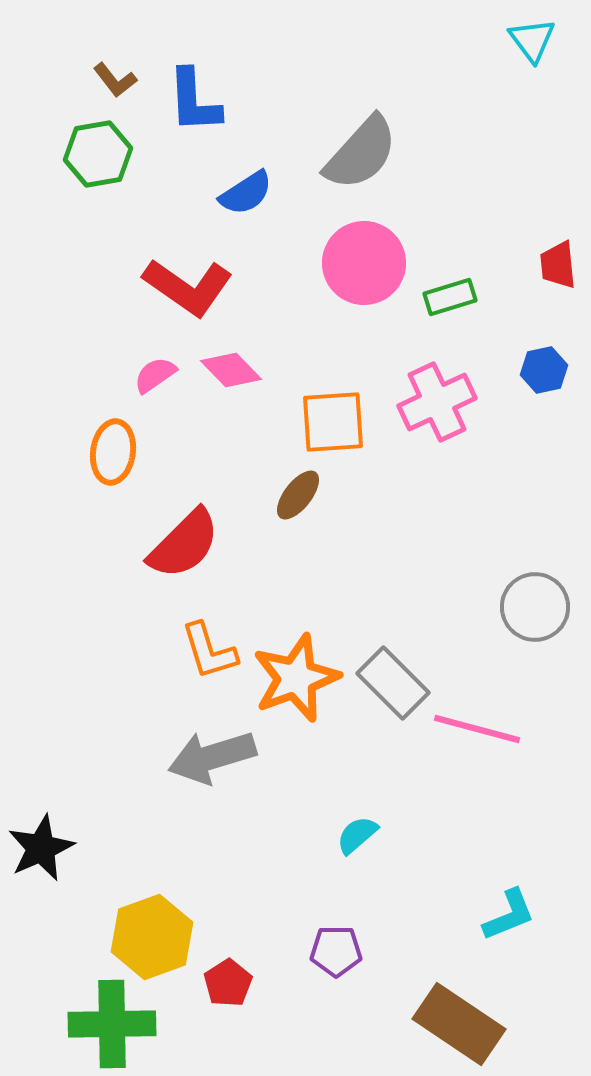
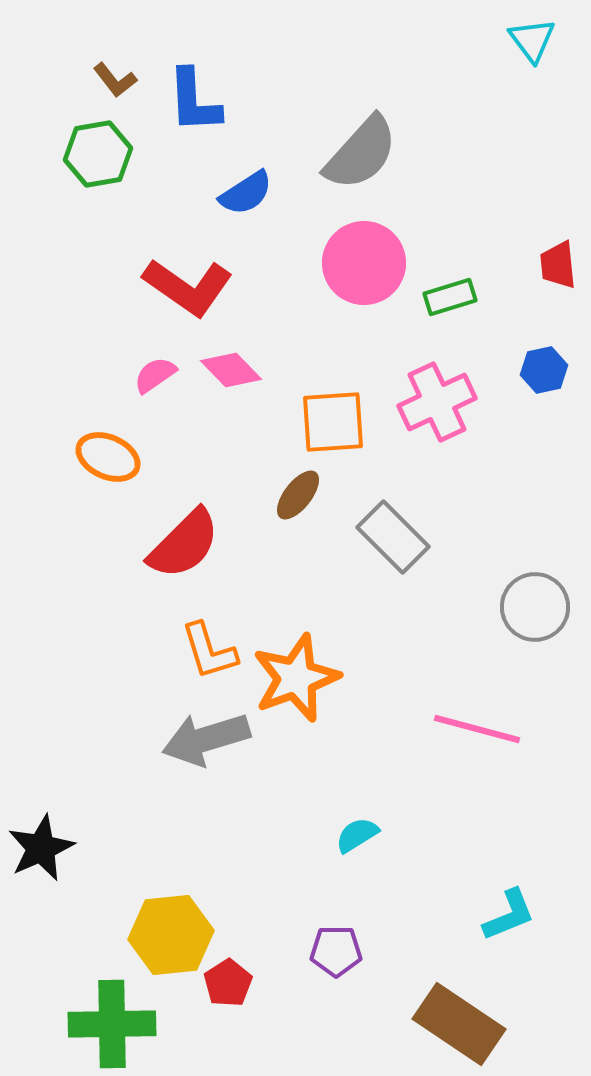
orange ellipse: moved 5 px left, 5 px down; rotated 74 degrees counterclockwise
gray rectangle: moved 146 px up
gray arrow: moved 6 px left, 18 px up
cyan semicircle: rotated 9 degrees clockwise
yellow hexagon: moved 19 px right, 2 px up; rotated 14 degrees clockwise
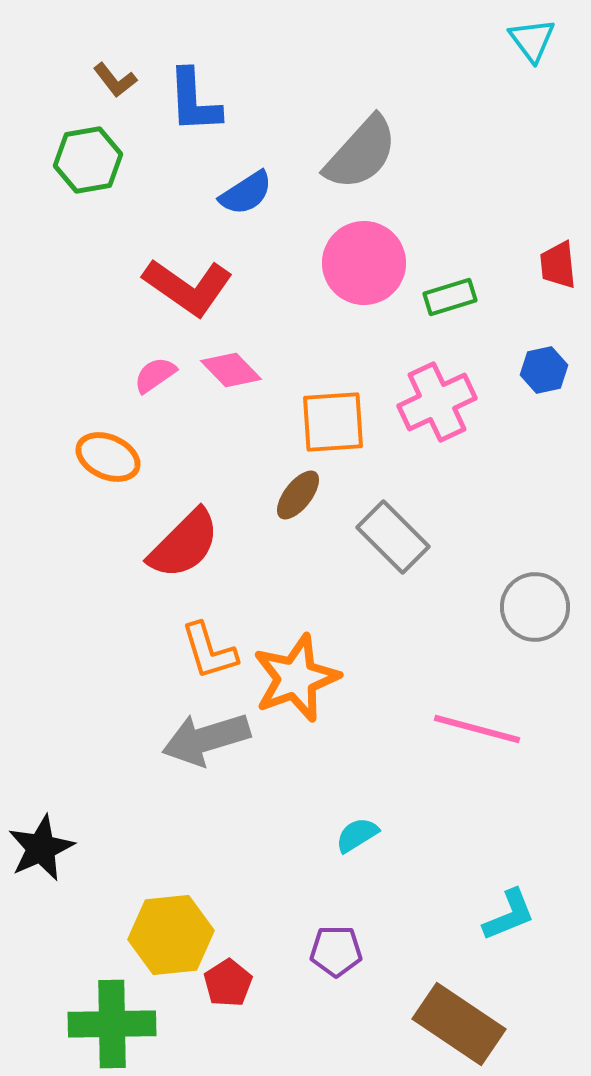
green hexagon: moved 10 px left, 6 px down
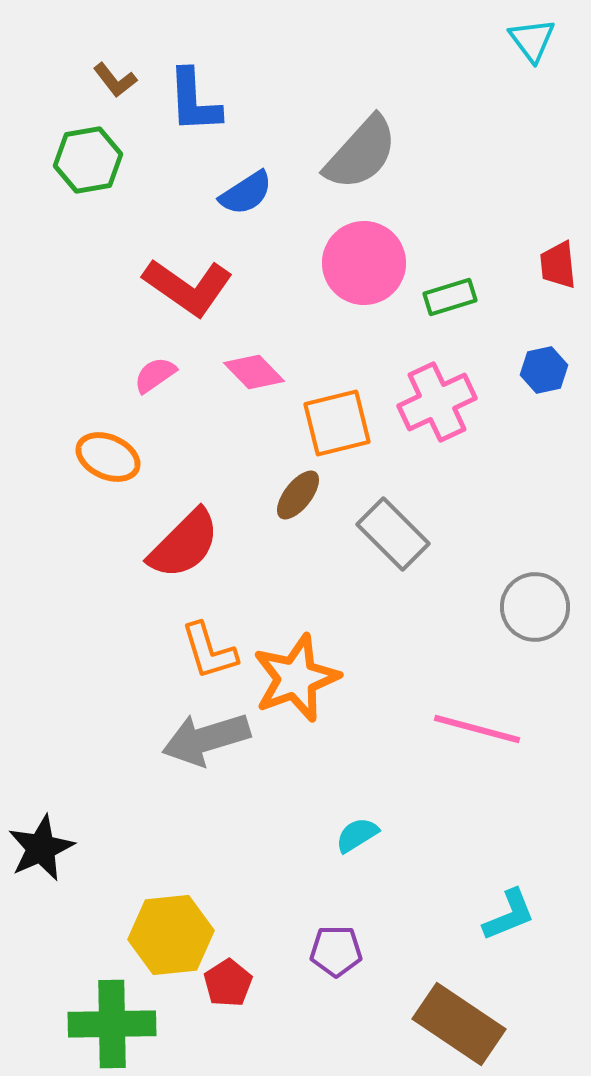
pink diamond: moved 23 px right, 2 px down
orange square: moved 4 px right, 1 px down; rotated 10 degrees counterclockwise
gray rectangle: moved 3 px up
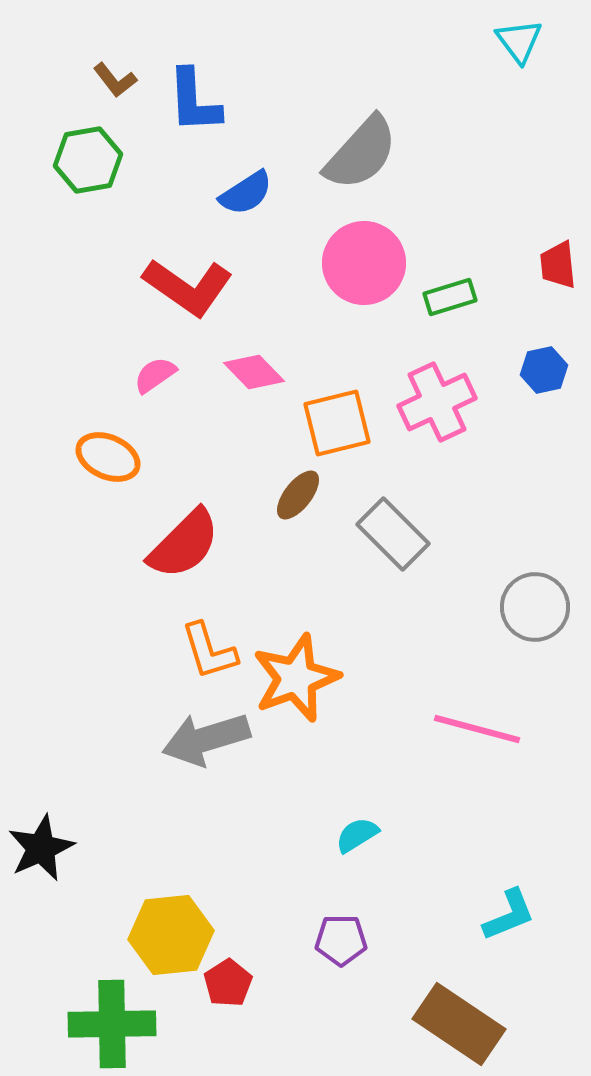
cyan triangle: moved 13 px left, 1 px down
purple pentagon: moved 5 px right, 11 px up
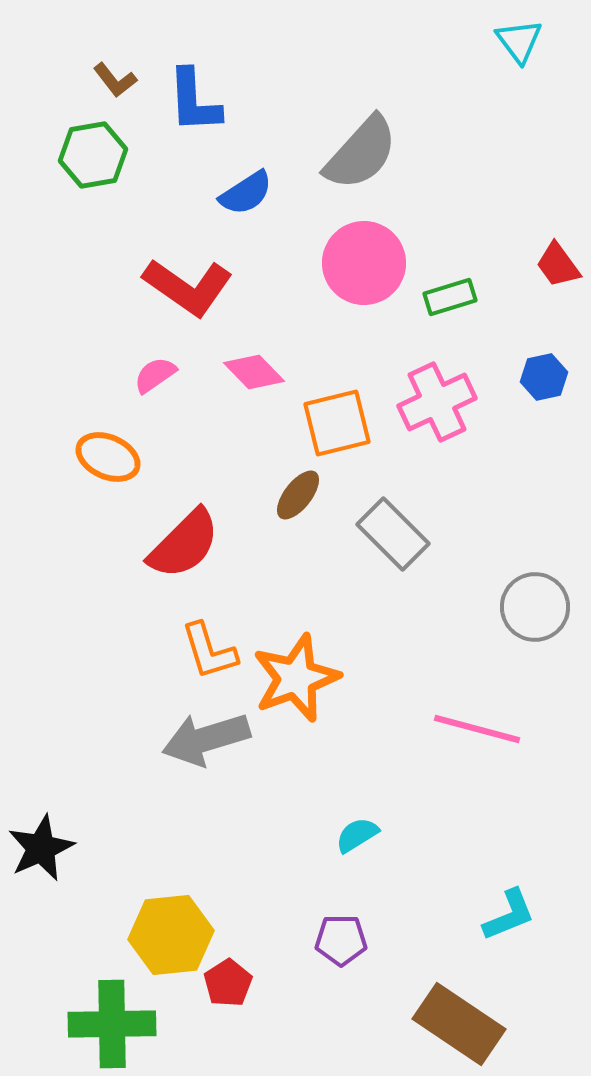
green hexagon: moved 5 px right, 5 px up
red trapezoid: rotated 30 degrees counterclockwise
blue hexagon: moved 7 px down
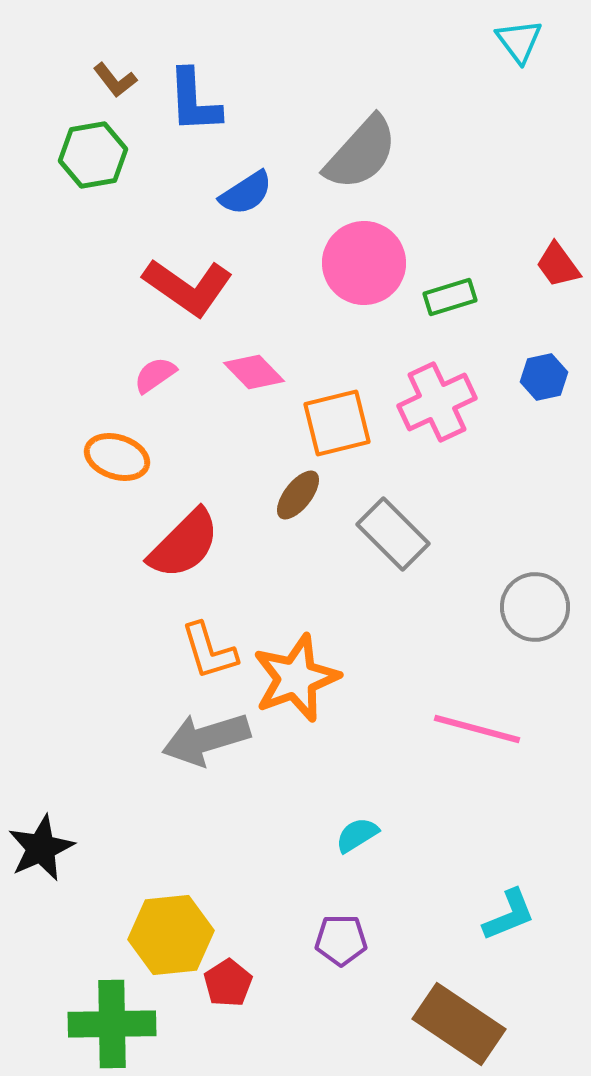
orange ellipse: moved 9 px right; rotated 6 degrees counterclockwise
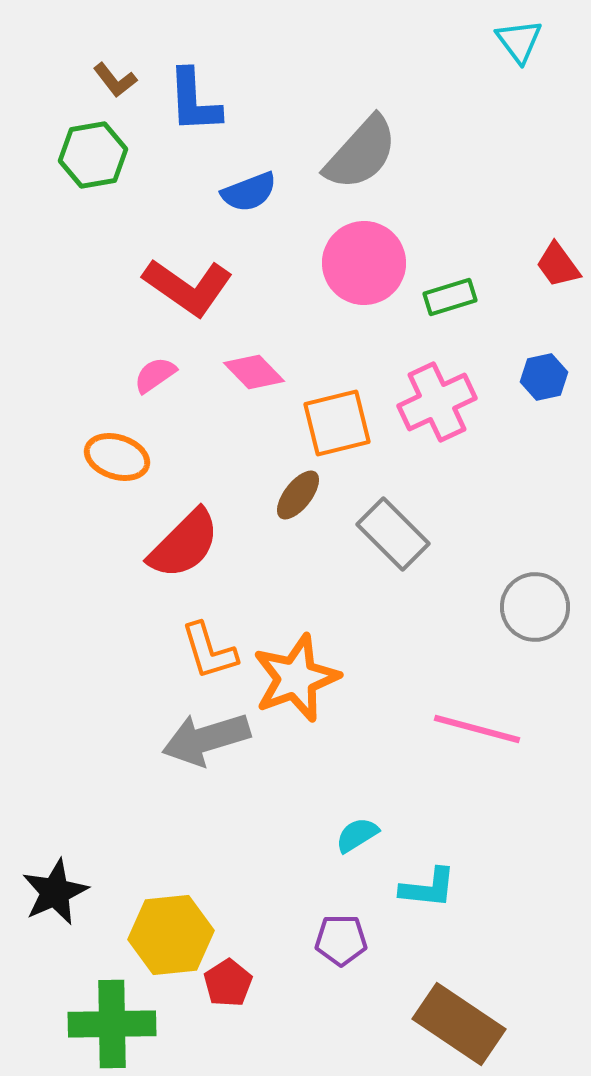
blue semicircle: moved 3 px right, 1 px up; rotated 12 degrees clockwise
black star: moved 14 px right, 44 px down
cyan L-shape: moved 81 px left, 27 px up; rotated 28 degrees clockwise
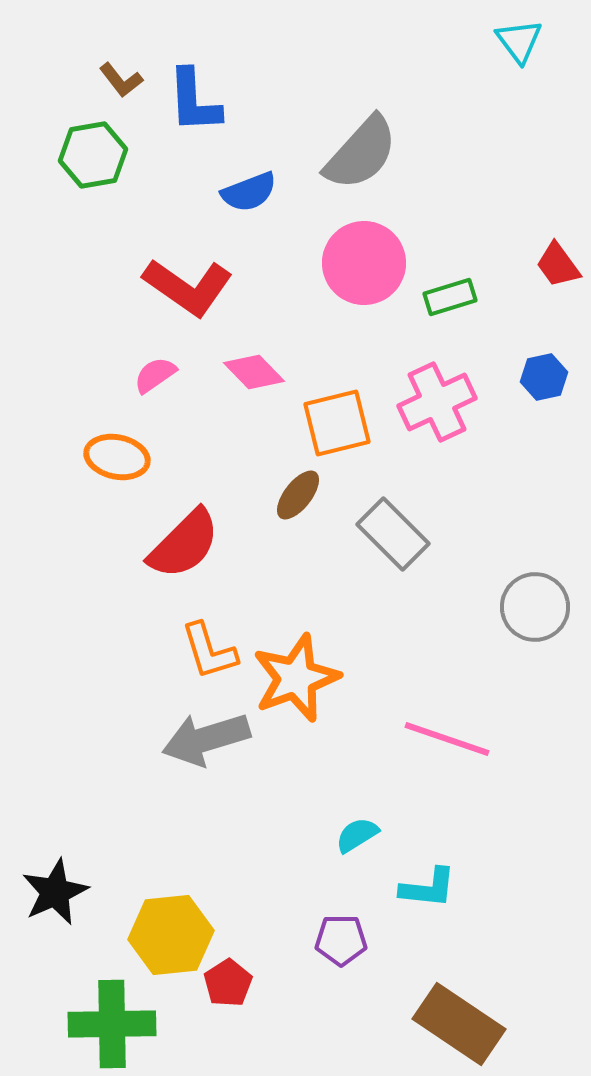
brown L-shape: moved 6 px right
orange ellipse: rotated 6 degrees counterclockwise
pink line: moved 30 px left, 10 px down; rotated 4 degrees clockwise
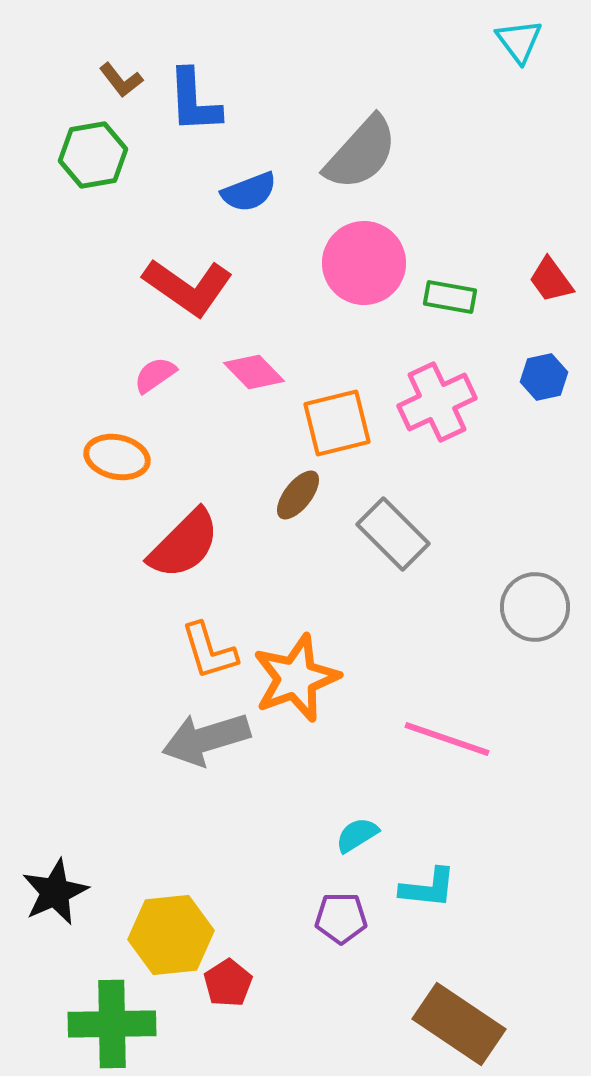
red trapezoid: moved 7 px left, 15 px down
green rectangle: rotated 27 degrees clockwise
purple pentagon: moved 22 px up
